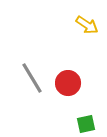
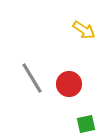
yellow arrow: moved 3 px left, 5 px down
red circle: moved 1 px right, 1 px down
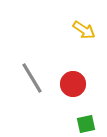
red circle: moved 4 px right
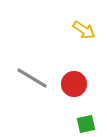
gray line: rotated 28 degrees counterclockwise
red circle: moved 1 px right
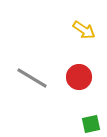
red circle: moved 5 px right, 7 px up
green square: moved 5 px right
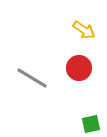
red circle: moved 9 px up
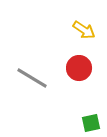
green square: moved 1 px up
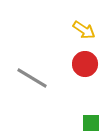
red circle: moved 6 px right, 4 px up
green square: rotated 12 degrees clockwise
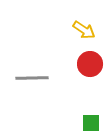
red circle: moved 5 px right
gray line: rotated 32 degrees counterclockwise
